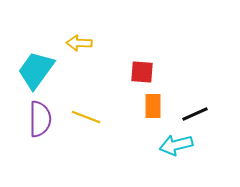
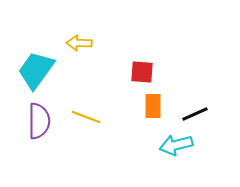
purple semicircle: moved 1 px left, 2 px down
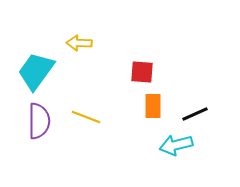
cyan trapezoid: moved 1 px down
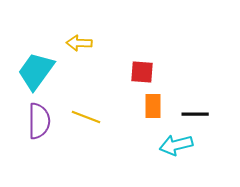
black line: rotated 24 degrees clockwise
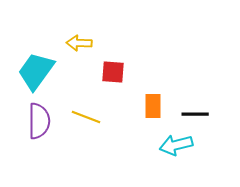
red square: moved 29 px left
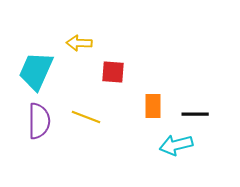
cyan trapezoid: rotated 12 degrees counterclockwise
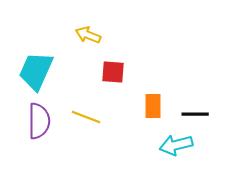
yellow arrow: moved 9 px right, 8 px up; rotated 20 degrees clockwise
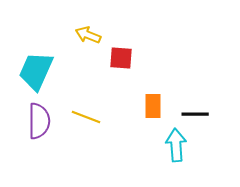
red square: moved 8 px right, 14 px up
cyan arrow: rotated 100 degrees clockwise
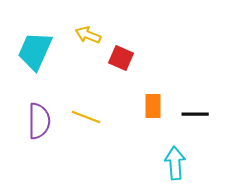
red square: rotated 20 degrees clockwise
cyan trapezoid: moved 1 px left, 20 px up
cyan arrow: moved 1 px left, 18 px down
